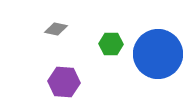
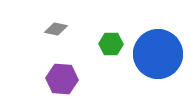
purple hexagon: moved 2 px left, 3 px up
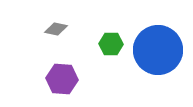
blue circle: moved 4 px up
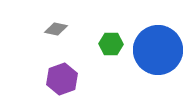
purple hexagon: rotated 24 degrees counterclockwise
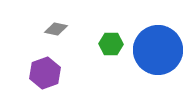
purple hexagon: moved 17 px left, 6 px up
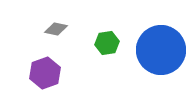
green hexagon: moved 4 px left, 1 px up; rotated 10 degrees counterclockwise
blue circle: moved 3 px right
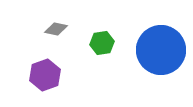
green hexagon: moved 5 px left
purple hexagon: moved 2 px down
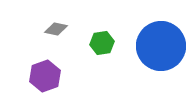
blue circle: moved 4 px up
purple hexagon: moved 1 px down
